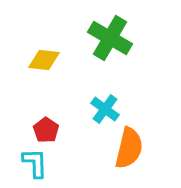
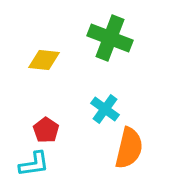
green cross: rotated 9 degrees counterclockwise
cyan L-shape: moved 1 px left, 1 px down; rotated 84 degrees clockwise
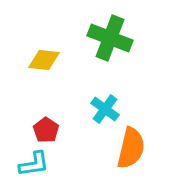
orange semicircle: moved 2 px right
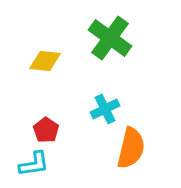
green cross: rotated 15 degrees clockwise
yellow diamond: moved 1 px right, 1 px down
cyan cross: rotated 28 degrees clockwise
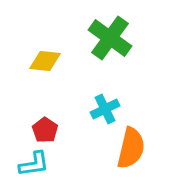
red pentagon: moved 1 px left
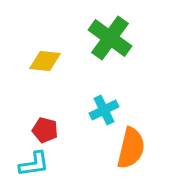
cyan cross: moved 1 px left, 1 px down
red pentagon: rotated 20 degrees counterclockwise
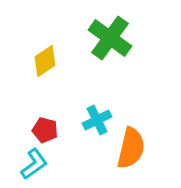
yellow diamond: rotated 40 degrees counterclockwise
cyan cross: moved 7 px left, 10 px down
cyan L-shape: rotated 28 degrees counterclockwise
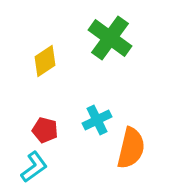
cyan L-shape: moved 3 px down
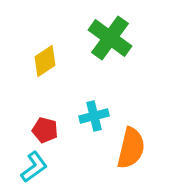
cyan cross: moved 3 px left, 4 px up; rotated 12 degrees clockwise
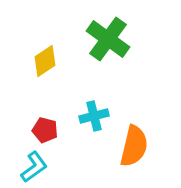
green cross: moved 2 px left, 1 px down
orange semicircle: moved 3 px right, 2 px up
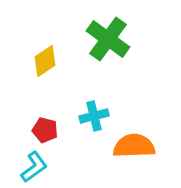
orange semicircle: rotated 105 degrees counterclockwise
